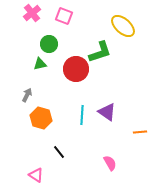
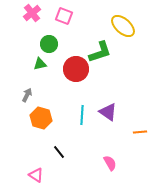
purple triangle: moved 1 px right
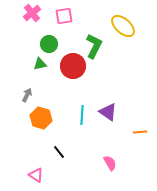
pink square: rotated 30 degrees counterclockwise
green L-shape: moved 6 px left, 6 px up; rotated 45 degrees counterclockwise
red circle: moved 3 px left, 3 px up
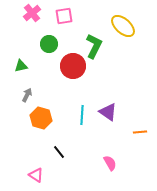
green triangle: moved 19 px left, 2 px down
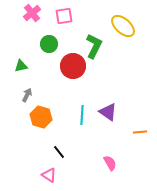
orange hexagon: moved 1 px up
pink triangle: moved 13 px right
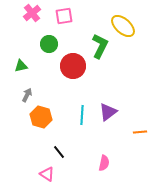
green L-shape: moved 6 px right
purple triangle: rotated 48 degrees clockwise
pink semicircle: moved 6 px left; rotated 42 degrees clockwise
pink triangle: moved 2 px left, 1 px up
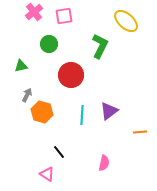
pink cross: moved 2 px right, 1 px up
yellow ellipse: moved 3 px right, 5 px up
red circle: moved 2 px left, 9 px down
purple triangle: moved 1 px right, 1 px up
orange hexagon: moved 1 px right, 5 px up
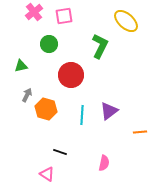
orange hexagon: moved 4 px right, 3 px up
black line: moved 1 px right; rotated 32 degrees counterclockwise
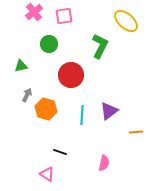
orange line: moved 4 px left
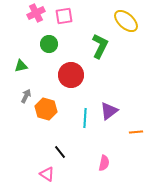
pink cross: moved 2 px right, 1 px down; rotated 12 degrees clockwise
gray arrow: moved 1 px left, 1 px down
cyan line: moved 3 px right, 3 px down
black line: rotated 32 degrees clockwise
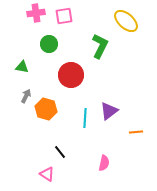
pink cross: rotated 18 degrees clockwise
green triangle: moved 1 px right, 1 px down; rotated 24 degrees clockwise
